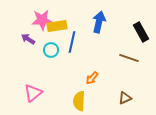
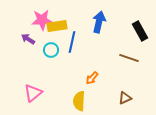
black rectangle: moved 1 px left, 1 px up
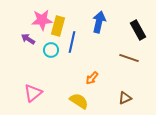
yellow rectangle: moved 1 px right; rotated 66 degrees counterclockwise
black rectangle: moved 2 px left, 1 px up
yellow semicircle: rotated 120 degrees clockwise
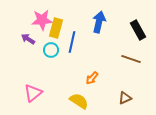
yellow rectangle: moved 2 px left, 2 px down
brown line: moved 2 px right, 1 px down
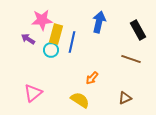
yellow rectangle: moved 6 px down
yellow semicircle: moved 1 px right, 1 px up
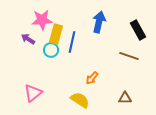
brown line: moved 2 px left, 3 px up
brown triangle: rotated 24 degrees clockwise
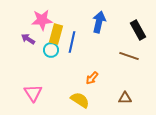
pink triangle: rotated 24 degrees counterclockwise
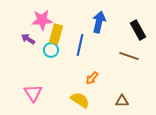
blue line: moved 8 px right, 3 px down
brown triangle: moved 3 px left, 3 px down
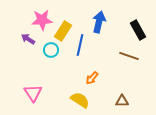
yellow rectangle: moved 7 px right, 3 px up; rotated 18 degrees clockwise
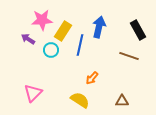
blue arrow: moved 5 px down
pink triangle: rotated 18 degrees clockwise
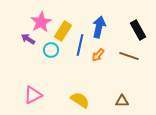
pink star: moved 1 px left, 2 px down; rotated 25 degrees counterclockwise
orange arrow: moved 6 px right, 23 px up
pink triangle: moved 2 px down; rotated 18 degrees clockwise
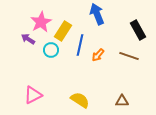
blue arrow: moved 2 px left, 13 px up; rotated 35 degrees counterclockwise
